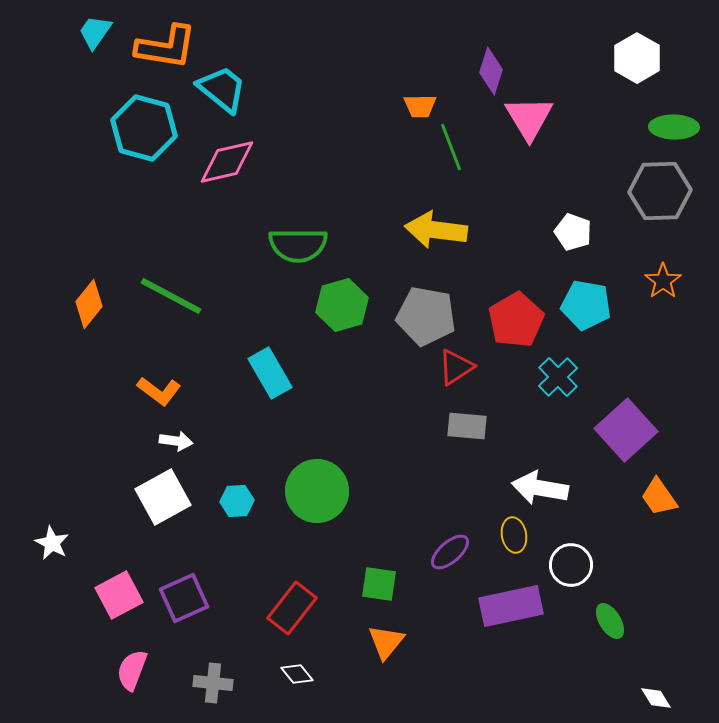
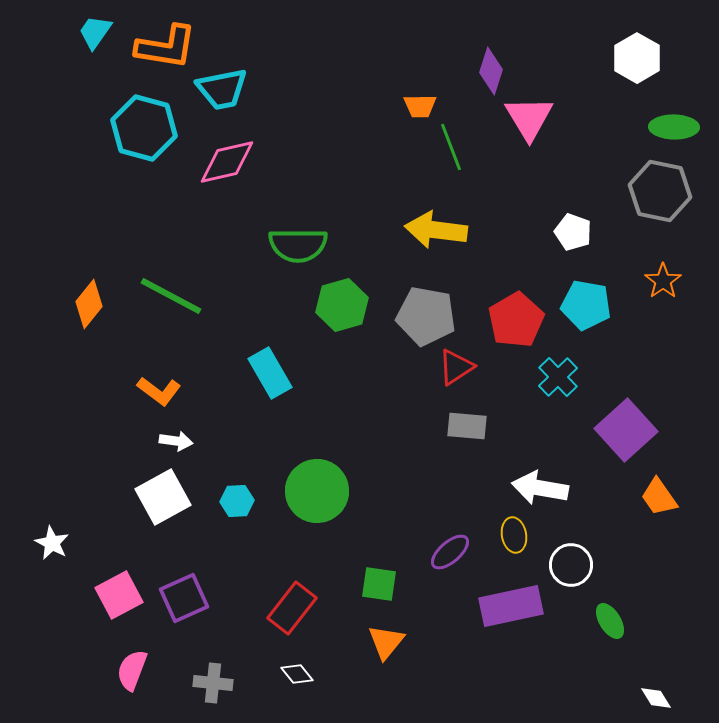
cyan trapezoid at (222, 89): rotated 130 degrees clockwise
gray hexagon at (660, 191): rotated 14 degrees clockwise
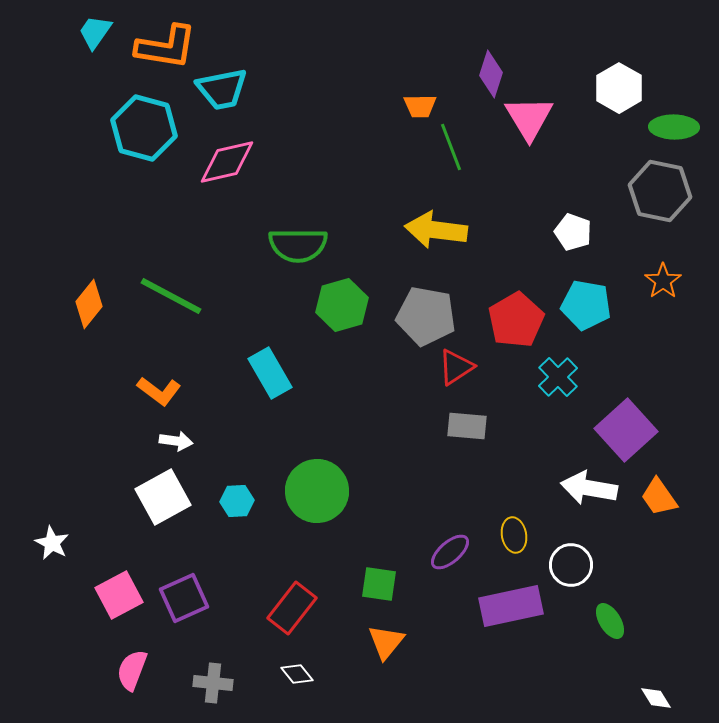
white hexagon at (637, 58): moved 18 px left, 30 px down
purple diamond at (491, 71): moved 3 px down
white arrow at (540, 488): moved 49 px right
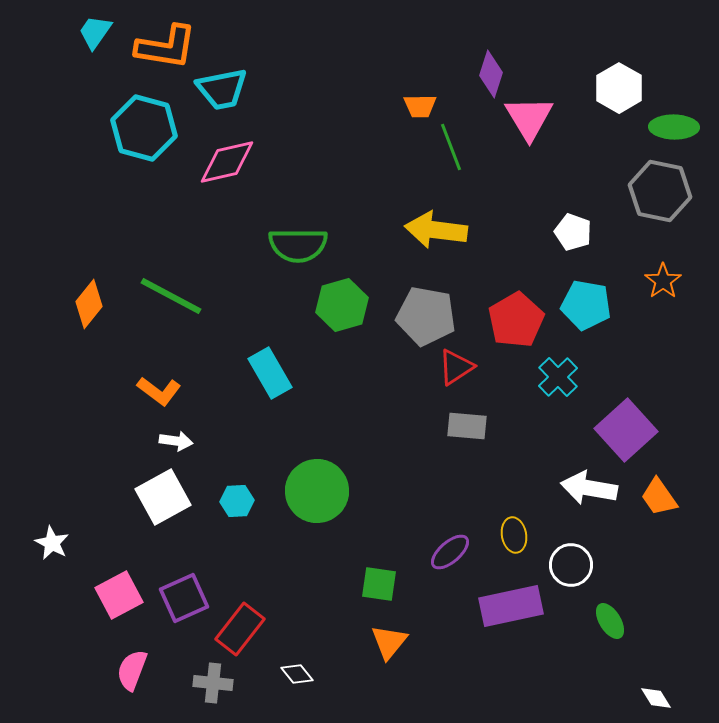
red rectangle at (292, 608): moved 52 px left, 21 px down
orange triangle at (386, 642): moved 3 px right
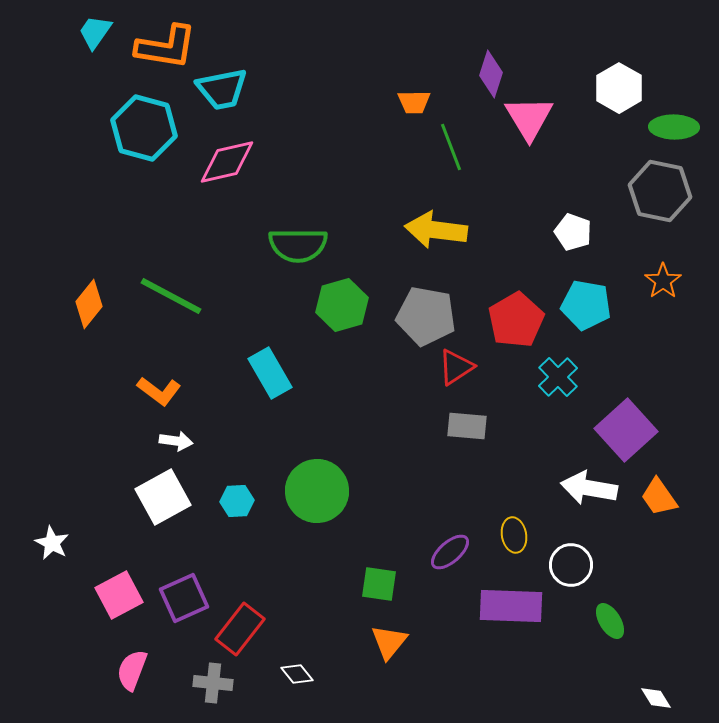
orange trapezoid at (420, 106): moved 6 px left, 4 px up
purple rectangle at (511, 606): rotated 14 degrees clockwise
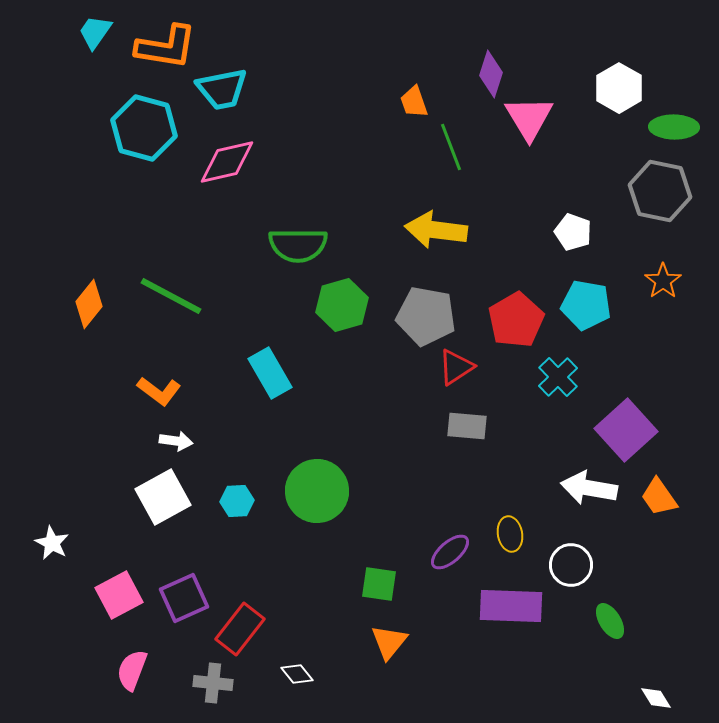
orange trapezoid at (414, 102): rotated 72 degrees clockwise
yellow ellipse at (514, 535): moved 4 px left, 1 px up
